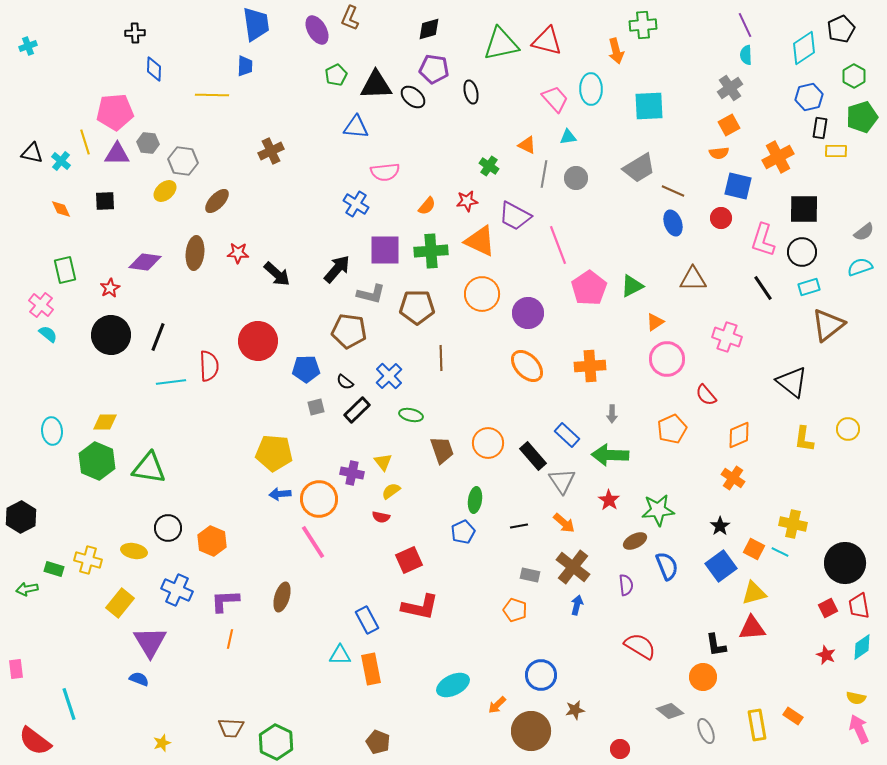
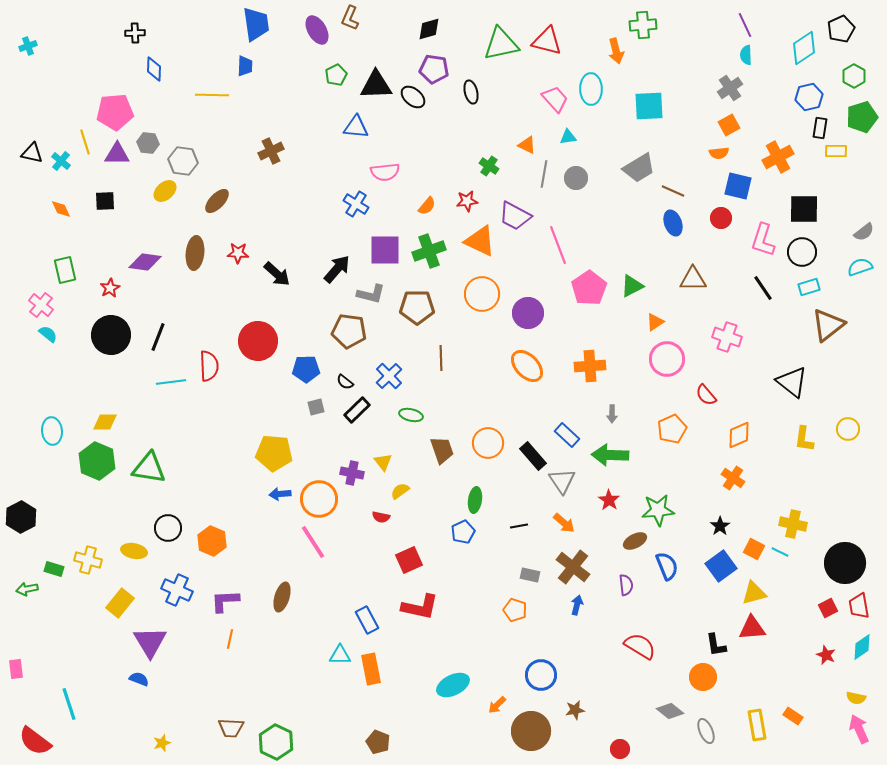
green cross at (431, 251): moved 2 px left; rotated 16 degrees counterclockwise
yellow semicircle at (391, 491): moved 9 px right
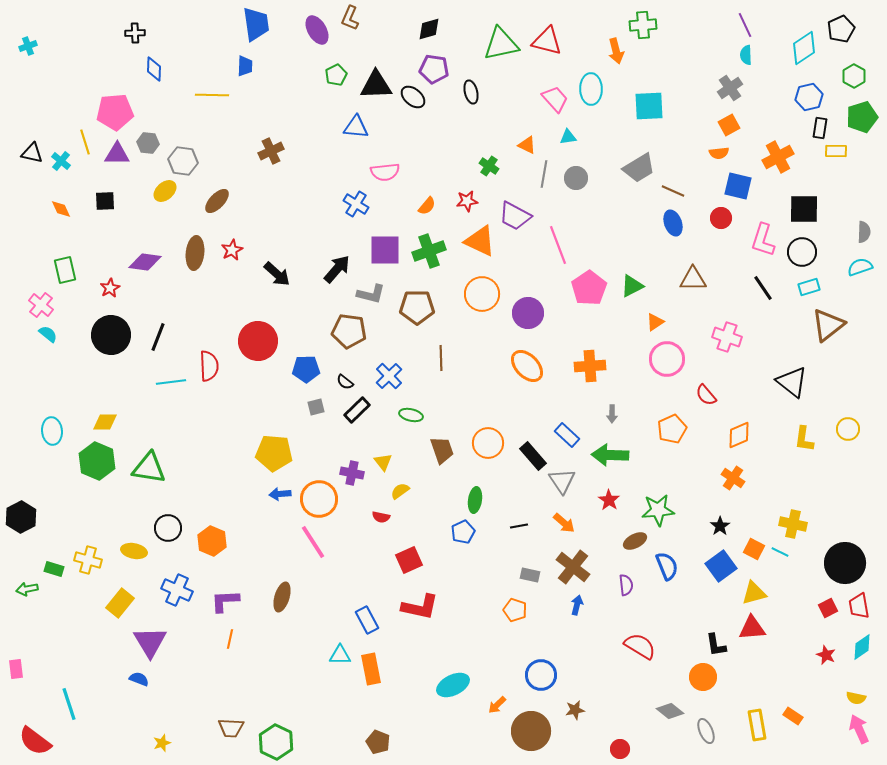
gray semicircle at (864, 232): rotated 50 degrees counterclockwise
red star at (238, 253): moved 6 px left, 3 px up; rotated 30 degrees counterclockwise
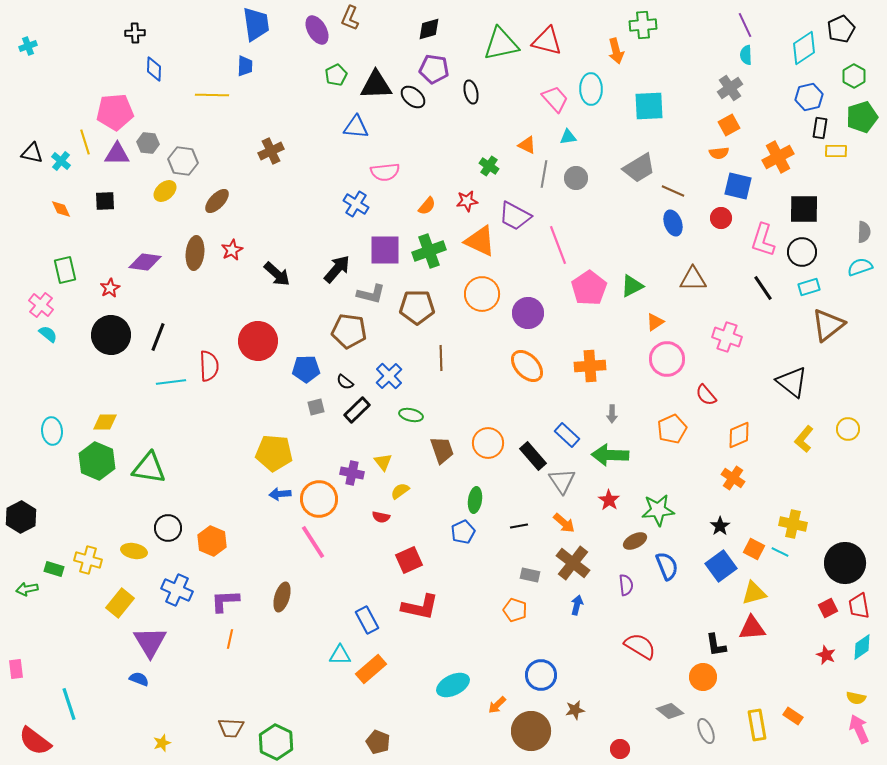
yellow L-shape at (804, 439): rotated 32 degrees clockwise
brown cross at (573, 567): moved 4 px up
orange rectangle at (371, 669): rotated 60 degrees clockwise
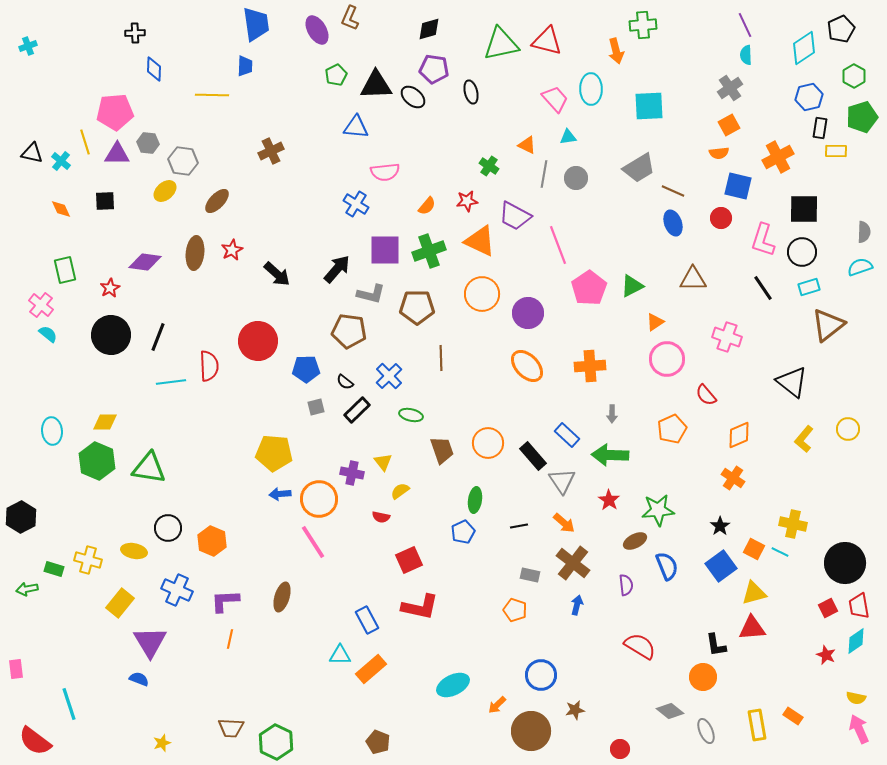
cyan diamond at (862, 647): moved 6 px left, 6 px up
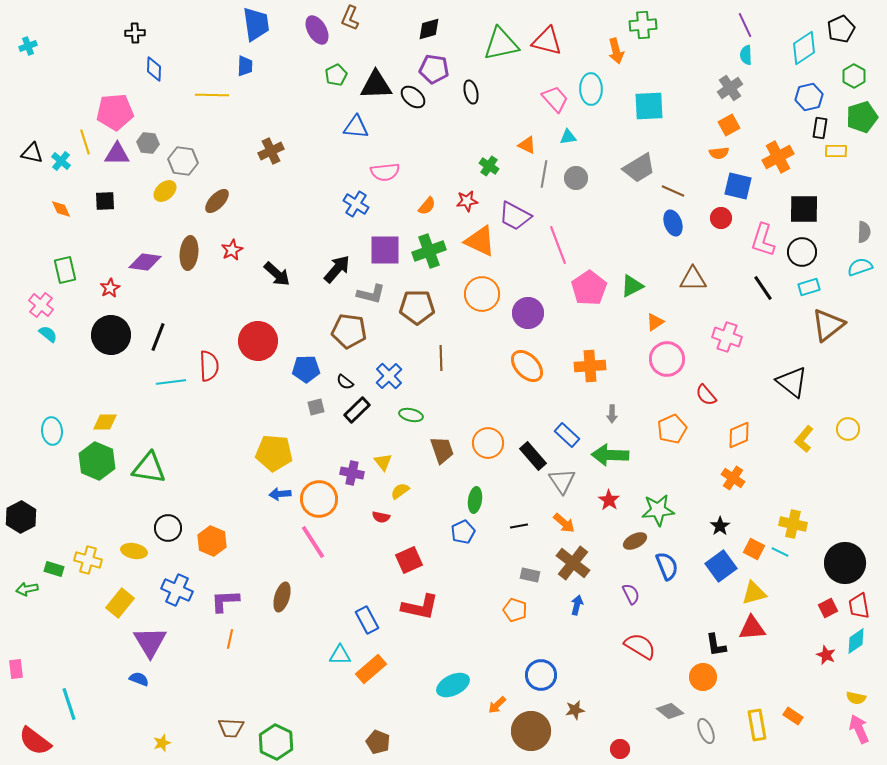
brown ellipse at (195, 253): moved 6 px left
purple semicircle at (626, 585): moved 5 px right, 9 px down; rotated 20 degrees counterclockwise
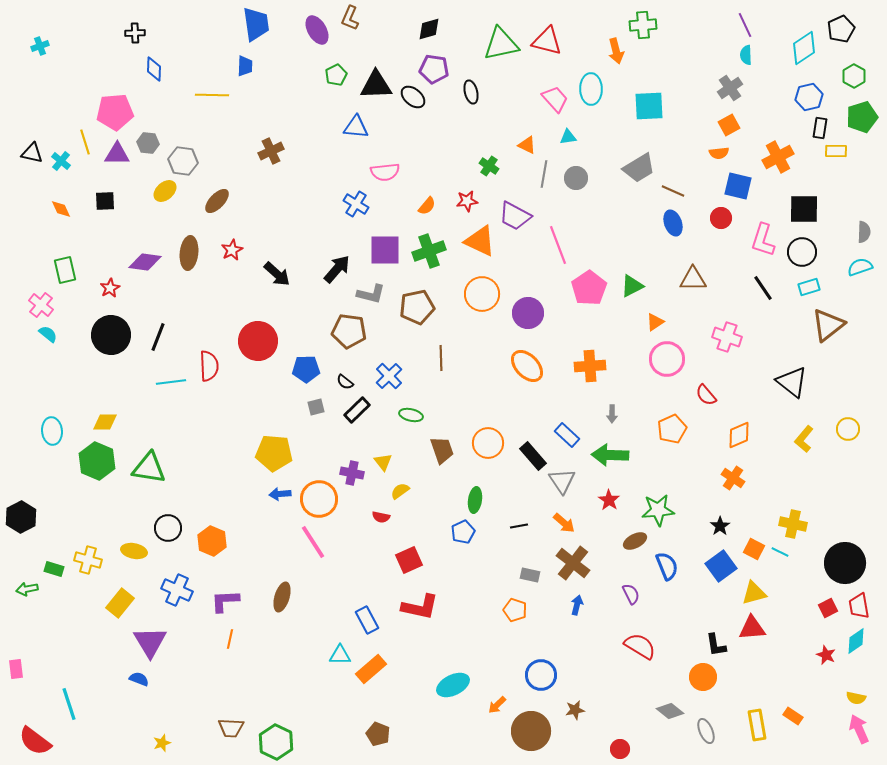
cyan cross at (28, 46): moved 12 px right
brown pentagon at (417, 307): rotated 12 degrees counterclockwise
brown pentagon at (378, 742): moved 8 px up
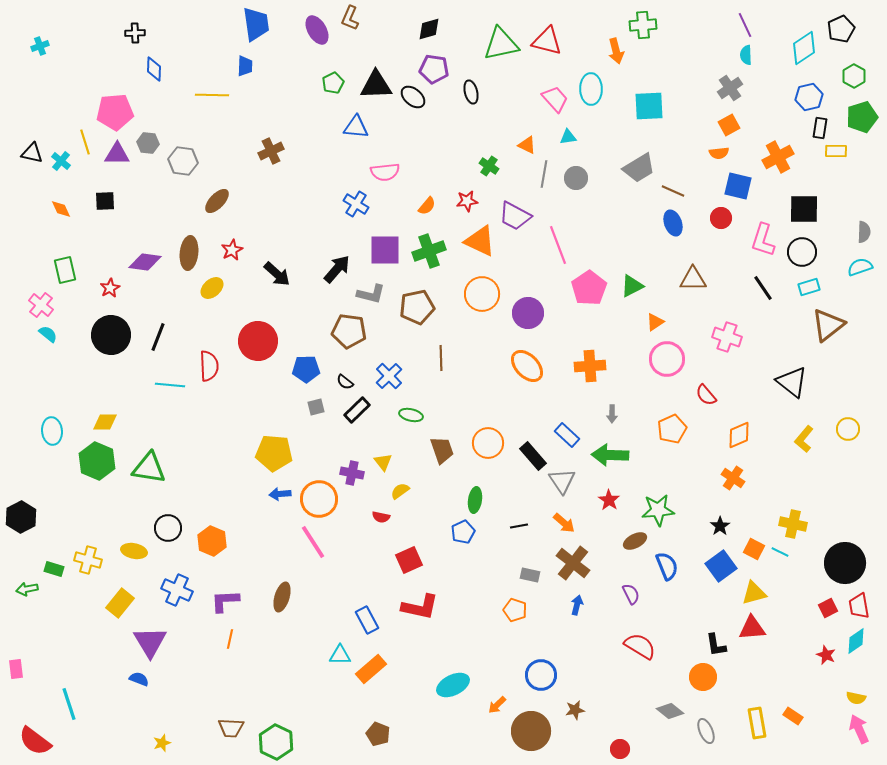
green pentagon at (336, 75): moved 3 px left, 8 px down
yellow ellipse at (165, 191): moved 47 px right, 97 px down
cyan line at (171, 382): moved 1 px left, 3 px down; rotated 12 degrees clockwise
yellow rectangle at (757, 725): moved 2 px up
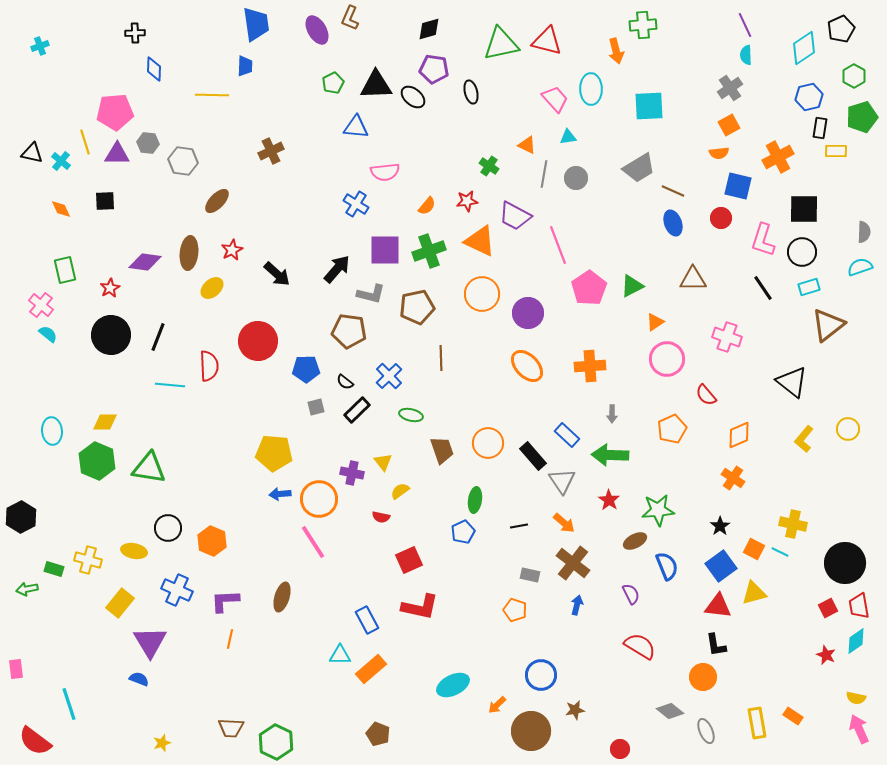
red triangle at (752, 628): moved 34 px left, 22 px up; rotated 12 degrees clockwise
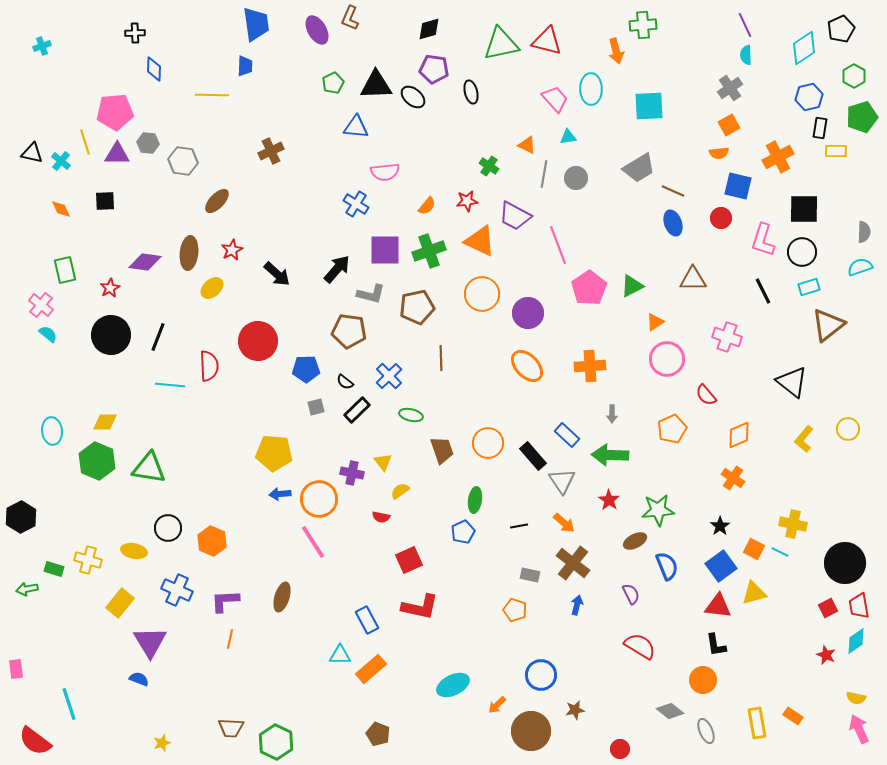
cyan cross at (40, 46): moved 2 px right
black line at (763, 288): moved 3 px down; rotated 8 degrees clockwise
orange circle at (703, 677): moved 3 px down
